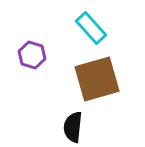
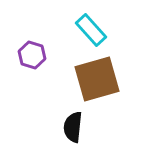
cyan rectangle: moved 2 px down
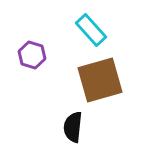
brown square: moved 3 px right, 1 px down
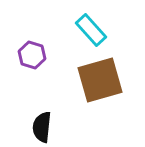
black semicircle: moved 31 px left
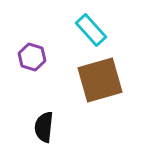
purple hexagon: moved 2 px down
black semicircle: moved 2 px right
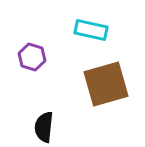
cyan rectangle: rotated 36 degrees counterclockwise
brown square: moved 6 px right, 4 px down
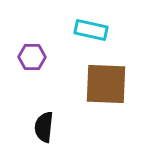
purple hexagon: rotated 16 degrees counterclockwise
brown square: rotated 18 degrees clockwise
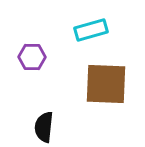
cyan rectangle: rotated 28 degrees counterclockwise
